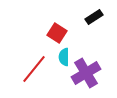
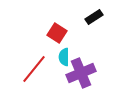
purple cross: moved 5 px left; rotated 8 degrees clockwise
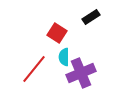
black rectangle: moved 3 px left
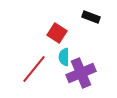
black rectangle: rotated 54 degrees clockwise
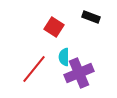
red square: moved 3 px left, 6 px up
purple cross: moved 2 px left
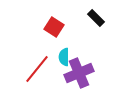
black rectangle: moved 5 px right, 1 px down; rotated 24 degrees clockwise
red line: moved 3 px right
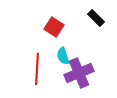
cyan semicircle: moved 1 px left, 1 px up; rotated 18 degrees counterclockwise
red line: rotated 36 degrees counterclockwise
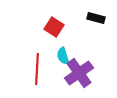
black rectangle: rotated 30 degrees counterclockwise
purple cross: rotated 12 degrees counterclockwise
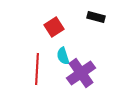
black rectangle: moved 1 px up
red square: rotated 24 degrees clockwise
purple cross: moved 2 px right
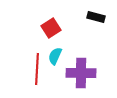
red square: moved 3 px left, 1 px down
cyan semicircle: moved 8 px left; rotated 42 degrees clockwise
purple cross: rotated 36 degrees clockwise
